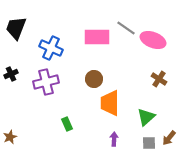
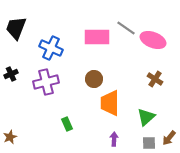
brown cross: moved 4 px left
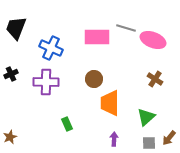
gray line: rotated 18 degrees counterclockwise
purple cross: rotated 15 degrees clockwise
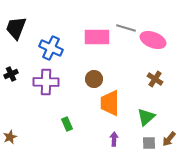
brown arrow: moved 1 px down
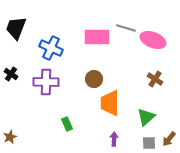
black cross: rotated 32 degrees counterclockwise
